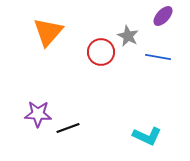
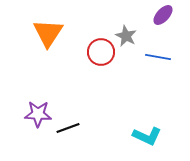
purple ellipse: moved 1 px up
orange triangle: moved 1 px down; rotated 8 degrees counterclockwise
gray star: moved 2 px left
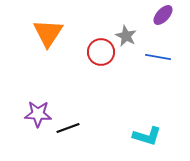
cyan L-shape: rotated 8 degrees counterclockwise
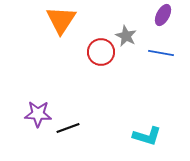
purple ellipse: rotated 15 degrees counterclockwise
orange triangle: moved 13 px right, 13 px up
blue line: moved 3 px right, 4 px up
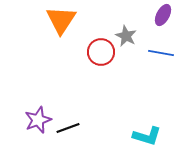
purple star: moved 6 px down; rotated 24 degrees counterclockwise
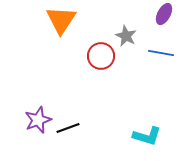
purple ellipse: moved 1 px right, 1 px up
red circle: moved 4 px down
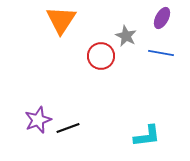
purple ellipse: moved 2 px left, 4 px down
cyan L-shape: rotated 24 degrees counterclockwise
